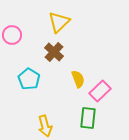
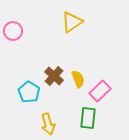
yellow triangle: moved 13 px right; rotated 10 degrees clockwise
pink circle: moved 1 px right, 4 px up
brown cross: moved 24 px down
cyan pentagon: moved 13 px down
yellow arrow: moved 3 px right, 2 px up
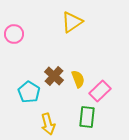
pink circle: moved 1 px right, 3 px down
green rectangle: moved 1 px left, 1 px up
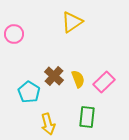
pink rectangle: moved 4 px right, 9 px up
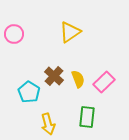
yellow triangle: moved 2 px left, 10 px down
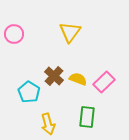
yellow triangle: rotated 20 degrees counterclockwise
yellow semicircle: rotated 48 degrees counterclockwise
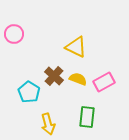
yellow triangle: moved 6 px right, 15 px down; rotated 40 degrees counterclockwise
pink rectangle: rotated 15 degrees clockwise
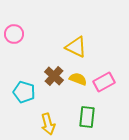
cyan pentagon: moved 5 px left; rotated 15 degrees counterclockwise
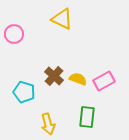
yellow triangle: moved 14 px left, 28 px up
pink rectangle: moved 1 px up
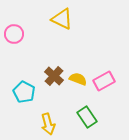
cyan pentagon: rotated 10 degrees clockwise
green rectangle: rotated 40 degrees counterclockwise
